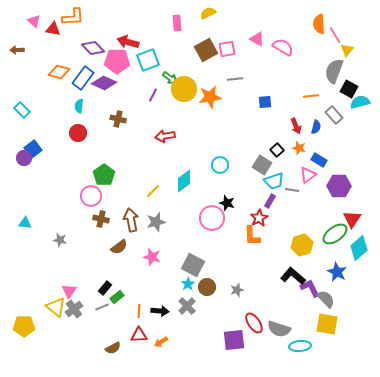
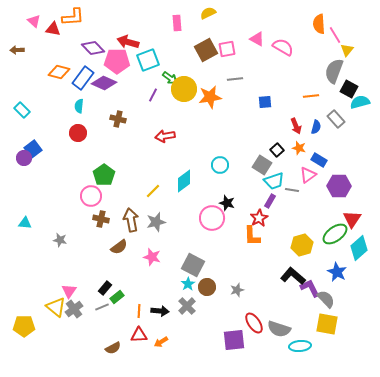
gray rectangle at (334, 115): moved 2 px right, 4 px down
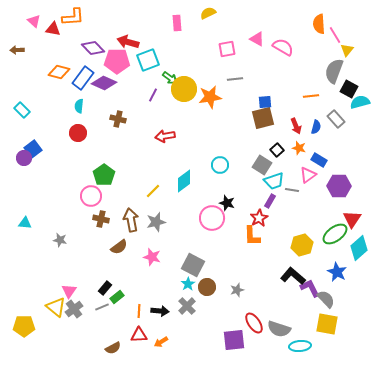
brown square at (206, 50): moved 57 px right, 68 px down; rotated 15 degrees clockwise
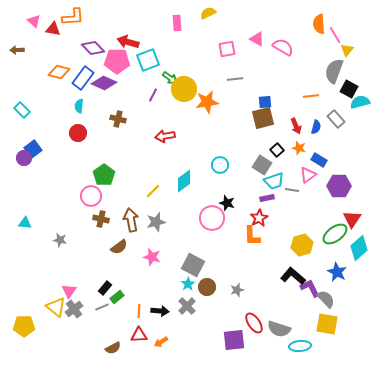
orange star at (210, 97): moved 3 px left, 5 px down
purple rectangle at (270, 201): moved 3 px left, 3 px up; rotated 48 degrees clockwise
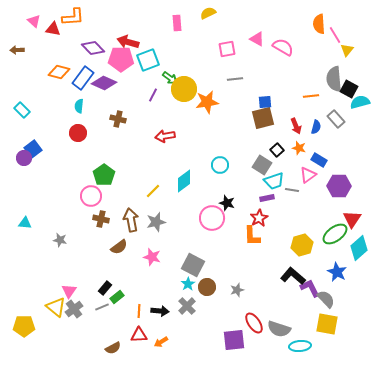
pink pentagon at (117, 61): moved 4 px right, 2 px up
gray semicircle at (334, 71): moved 8 px down; rotated 25 degrees counterclockwise
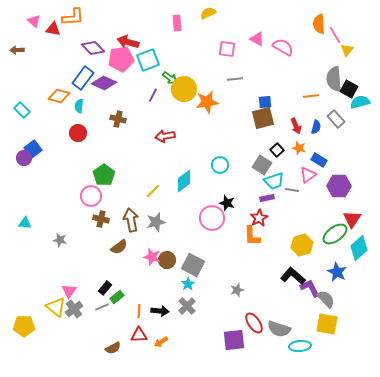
pink square at (227, 49): rotated 18 degrees clockwise
pink pentagon at (121, 59): rotated 10 degrees counterclockwise
orange diamond at (59, 72): moved 24 px down
brown circle at (207, 287): moved 40 px left, 27 px up
